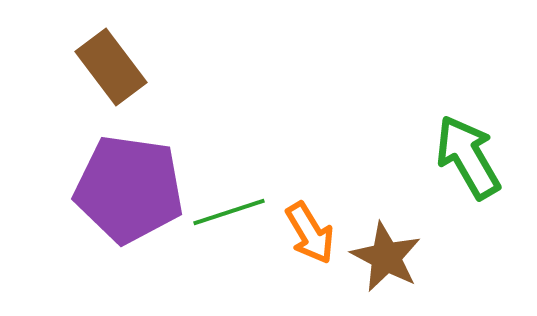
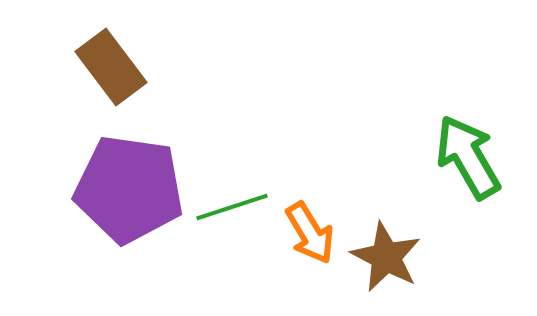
green line: moved 3 px right, 5 px up
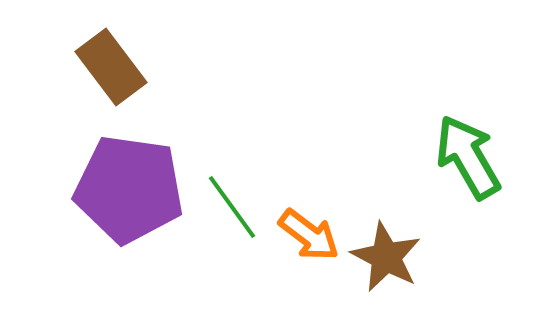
green line: rotated 72 degrees clockwise
orange arrow: moved 1 px left, 2 px down; rotated 22 degrees counterclockwise
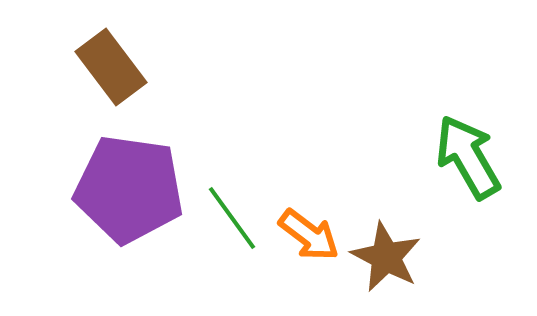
green line: moved 11 px down
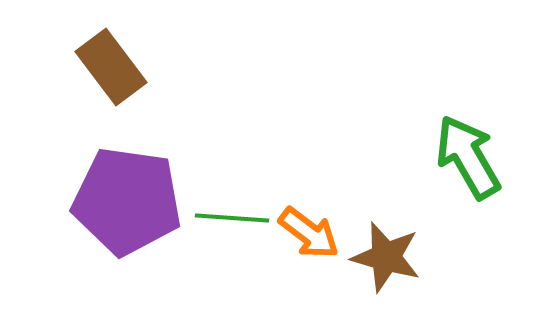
purple pentagon: moved 2 px left, 12 px down
green line: rotated 50 degrees counterclockwise
orange arrow: moved 2 px up
brown star: rotated 12 degrees counterclockwise
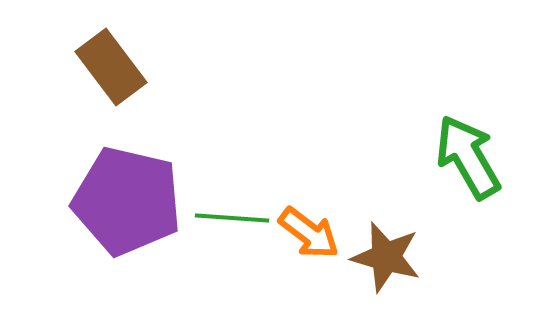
purple pentagon: rotated 5 degrees clockwise
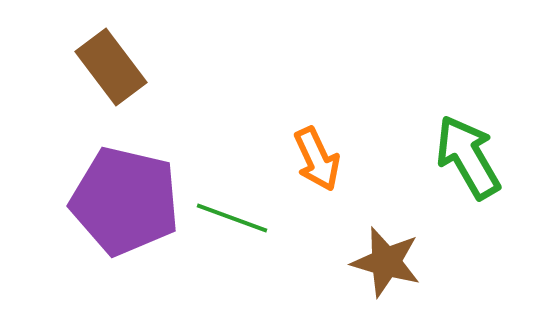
purple pentagon: moved 2 px left
green line: rotated 16 degrees clockwise
orange arrow: moved 8 px right, 74 px up; rotated 28 degrees clockwise
brown star: moved 5 px down
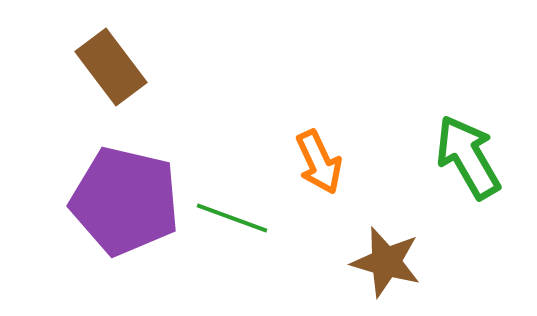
orange arrow: moved 2 px right, 3 px down
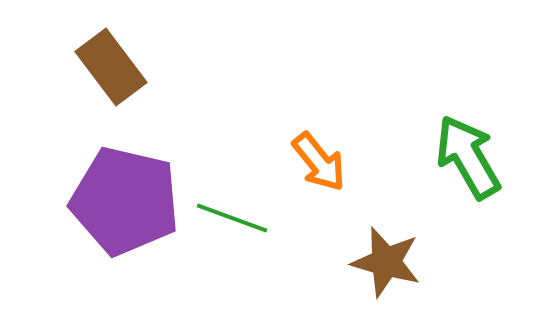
orange arrow: rotated 14 degrees counterclockwise
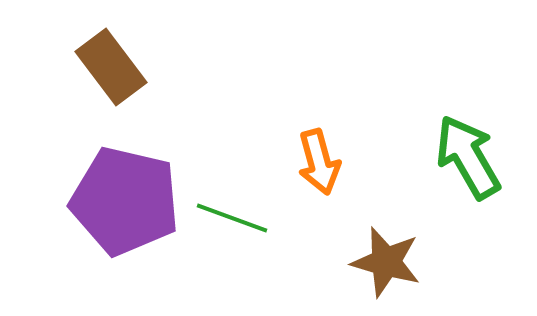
orange arrow: rotated 24 degrees clockwise
